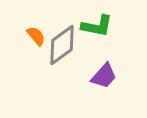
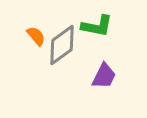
purple trapezoid: rotated 16 degrees counterclockwise
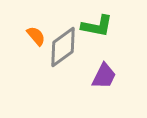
gray diamond: moved 1 px right, 2 px down
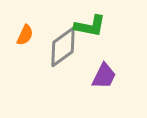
green L-shape: moved 7 px left
orange semicircle: moved 11 px left, 1 px up; rotated 65 degrees clockwise
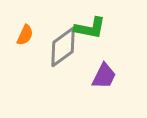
green L-shape: moved 2 px down
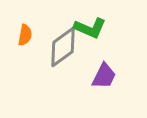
green L-shape: rotated 12 degrees clockwise
orange semicircle: rotated 15 degrees counterclockwise
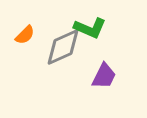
orange semicircle: rotated 35 degrees clockwise
gray diamond: rotated 12 degrees clockwise
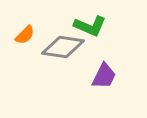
green L-shape: moved 2 px up
gray diamond: rotated 33 degrees clockwise
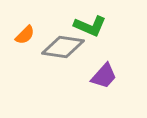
purple trapezoid: rotated 16 degrees clockwise
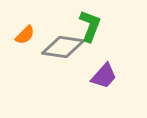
green L-shape: rotated 92 degrees counterclockwise
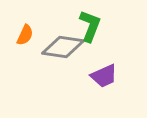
orange semicircle: rotated 20 degrees counterclockwise
purple trapezoid: rotated 24 degrees clockwise
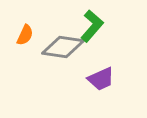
green L-shape: moved 2 px right; rotated 20 degrees clockwise
purple trapezoid: moved 3 px left, 3 px down
